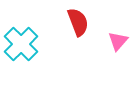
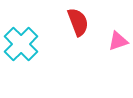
pink triangle: rotated 30 degrees clockwise
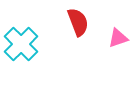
pink triangle: moved 3 px up
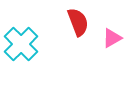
pink triangle: moved 6 px left; rotated 10 degrees counterclockwise
